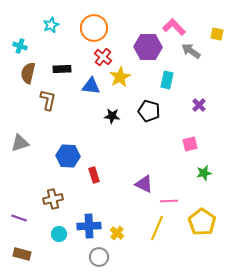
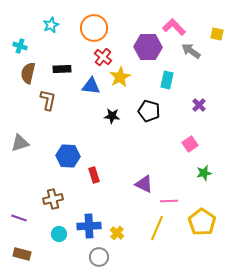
pink square: rotated 21 degrees counterclockwise
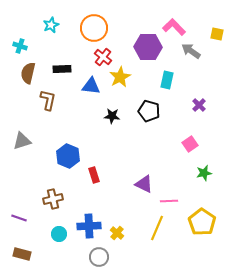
gray triangle: moved 2 px right, 2 px up
blue hexagon: rotated 20 degrees clockwise
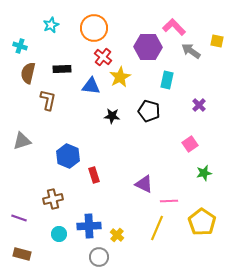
yellow square: moved 7 px down
yellow cross: moved 2 px down
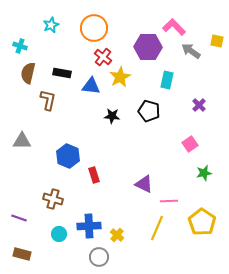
black rectangle: moved 4 px down; rotated 12 degrees clockwise
gray triangle: rotated 18 degrees clockwise
brown cross: rotated 30 degrees clockwise
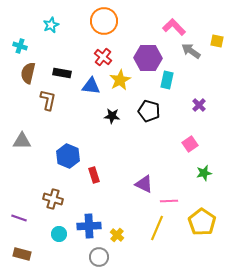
orange circle: moved 10 px right, 7 px up
purple hexagon: moved 11 px down
yellow star: moved 3 px down
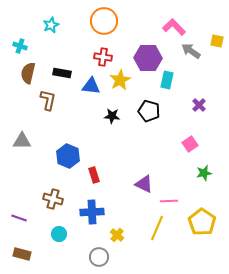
red cross: rotated 30 degrees counterclockwise
blue cross: moved 3 px right, 14 px up
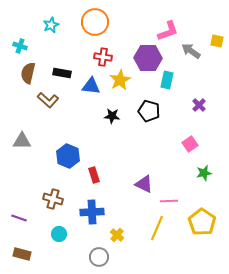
orange circle: moved 9 px left, 1 px down
pink L-shape: moved 6 px left, 4 px down; rotated 115 degrees clockwise
brown L-shape: rotated 120 degrees clockwise
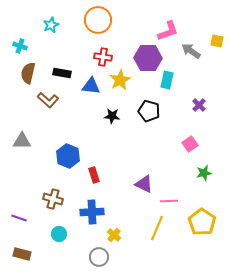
orange circle: moved 3 px right, 2 px up
yellow cross: moved 3 px left
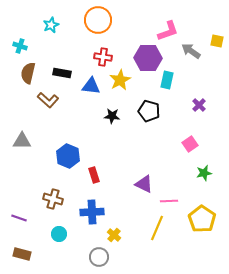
yellow pentagon: moved 3 px up
